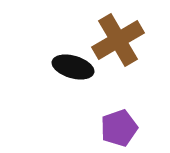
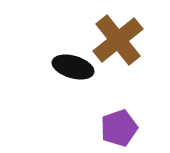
brown cross: rotated 9 degrees counterclockwise
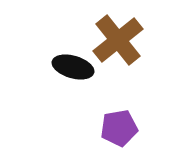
purple pentagon: rotated 9 degrees clockwise
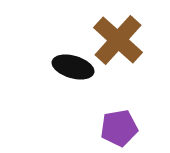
brown cross: rotated 9 degrees counterclockwise
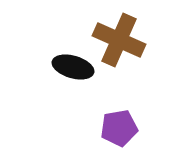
brown cross: moved 1 px right; rotated 18 degrees counterclockwise
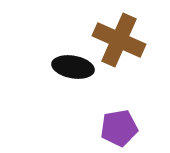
black ellipse: rotated 6 degrees counterclockwise
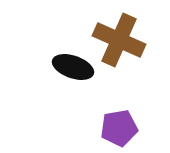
black ellipse: rotated 9 degrees clockwise
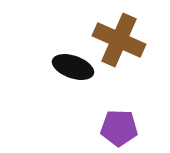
purple pentagon: rotated 12 degrees clockwise
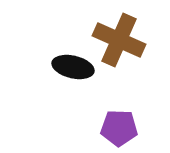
black ellipse: rotated 6 degrees counterclockwise
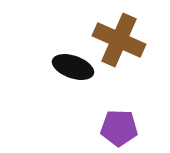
black ellipse: rotated 6 degrees clockwise
